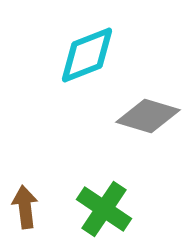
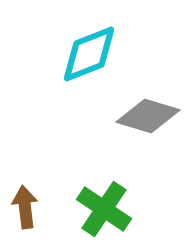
cyan diamond: moved 2 px right, 1 px up
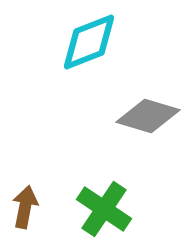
cyan diamond: moved 12 px up
brown arrow: rotated 18 degrees clockwise
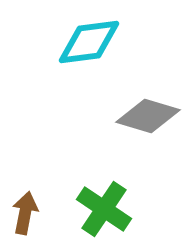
cyan diamond: rotated 14 degrees clockwise
brown arrow: moved 6 px down
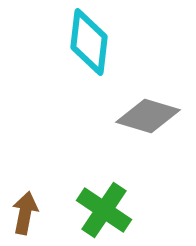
cyan diamond: rotated 76 degrees counterclockwise
green cross: moved 1 px down
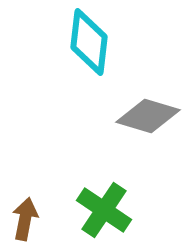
brown arrow: moved 6 px down
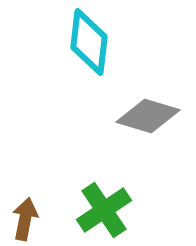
green cross: rotated 22 degrees clockwise
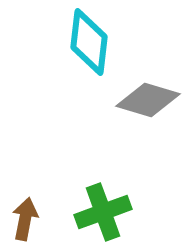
gray diamond: moved 16 px up
green cross: moved 1 px left, 2 px down; rotated 14 degrees clockwise
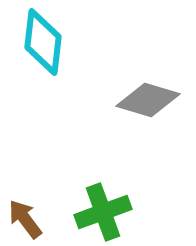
cyan diamond: moved 46 px left
brown arrow: rotated 48 degrees counterclockwise
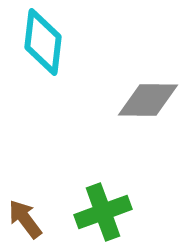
gray diamond: rotated 16 degrees counterclockwise
